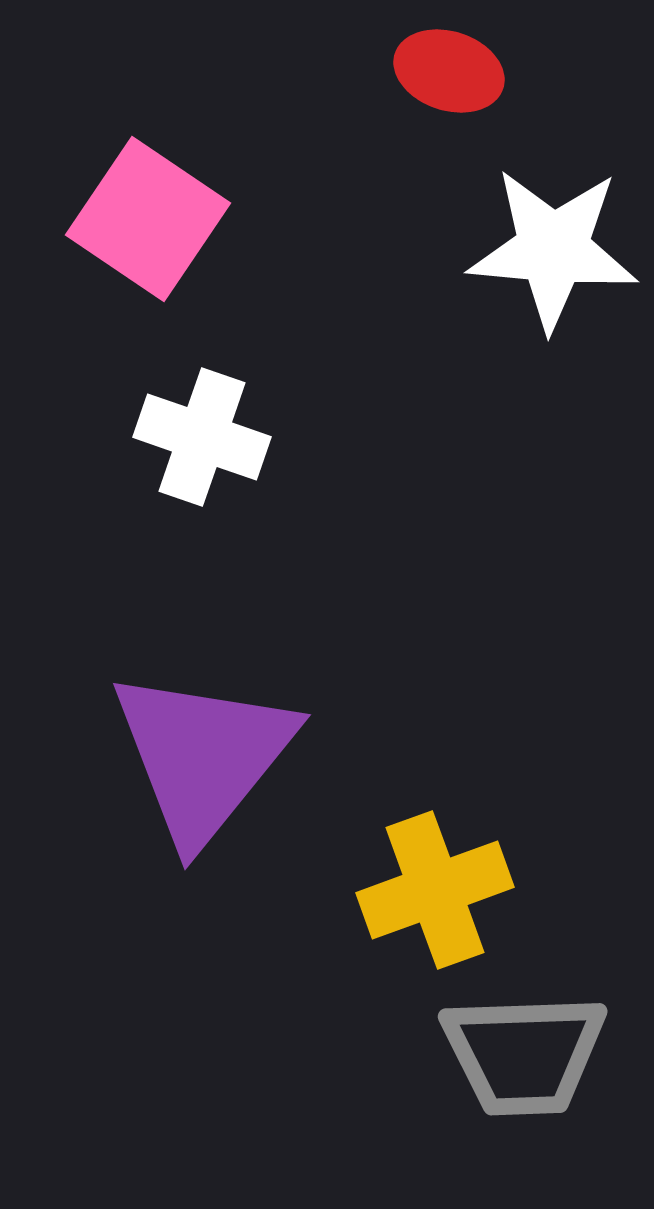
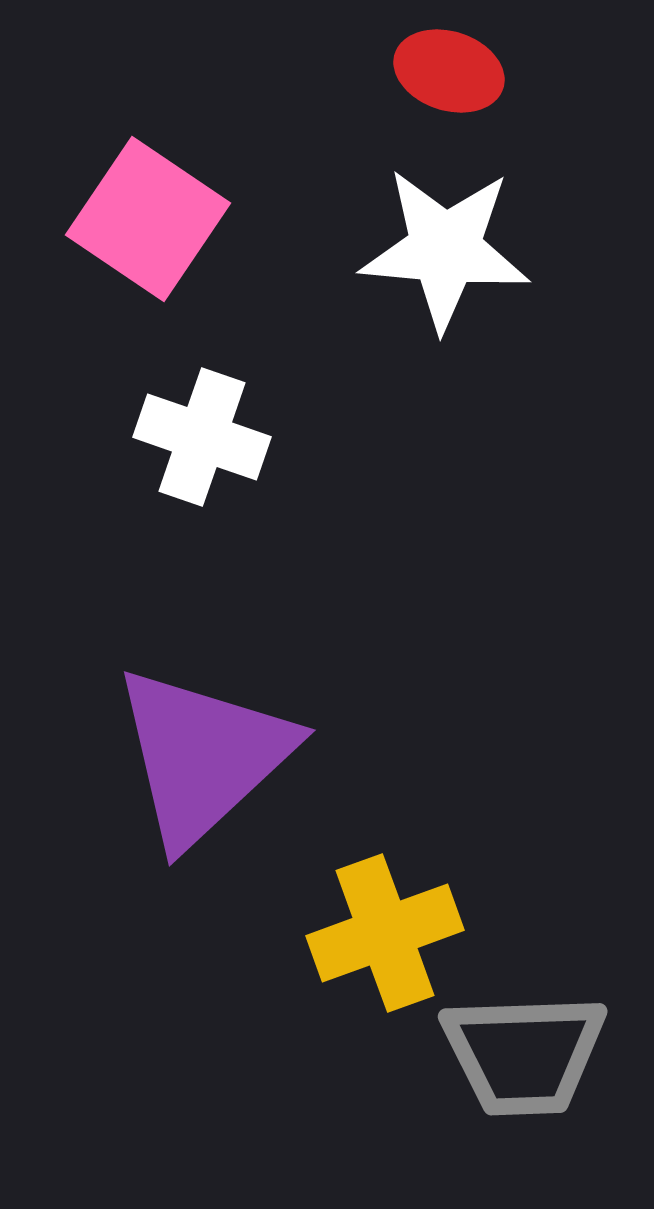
white star: moved 108 px left
purple triangle: rotated 8 degrees clockwise
yellow cross: moved 50 px left, 43 px down
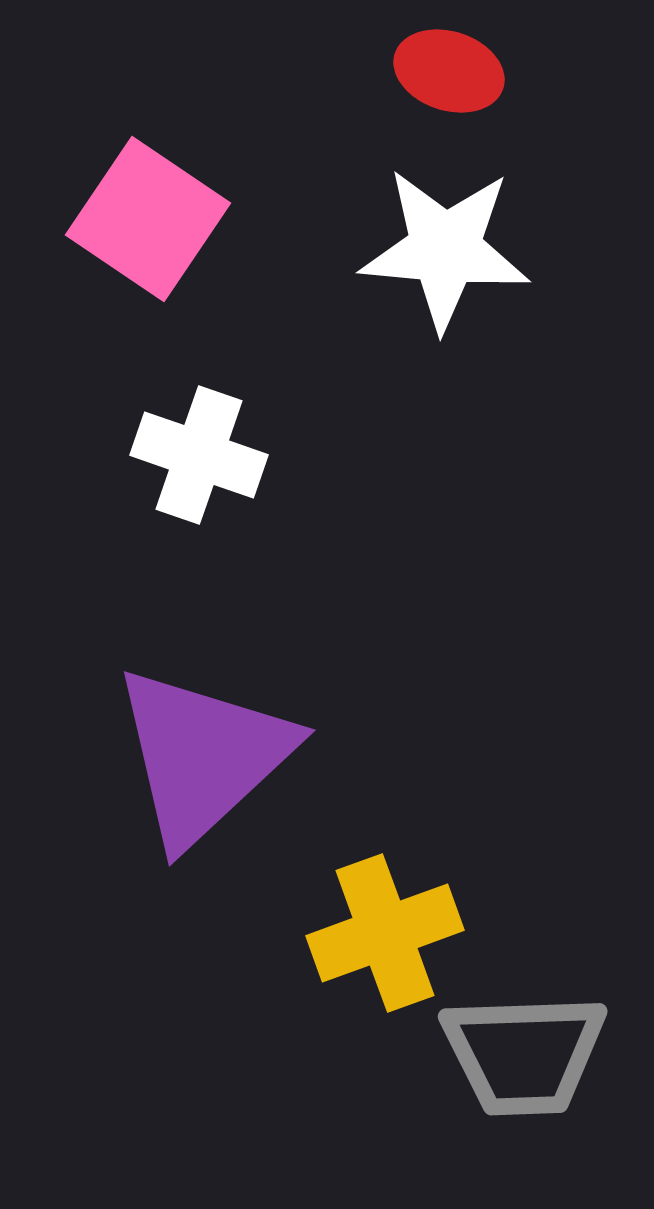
white cross: moved 3 px left, 18 px down
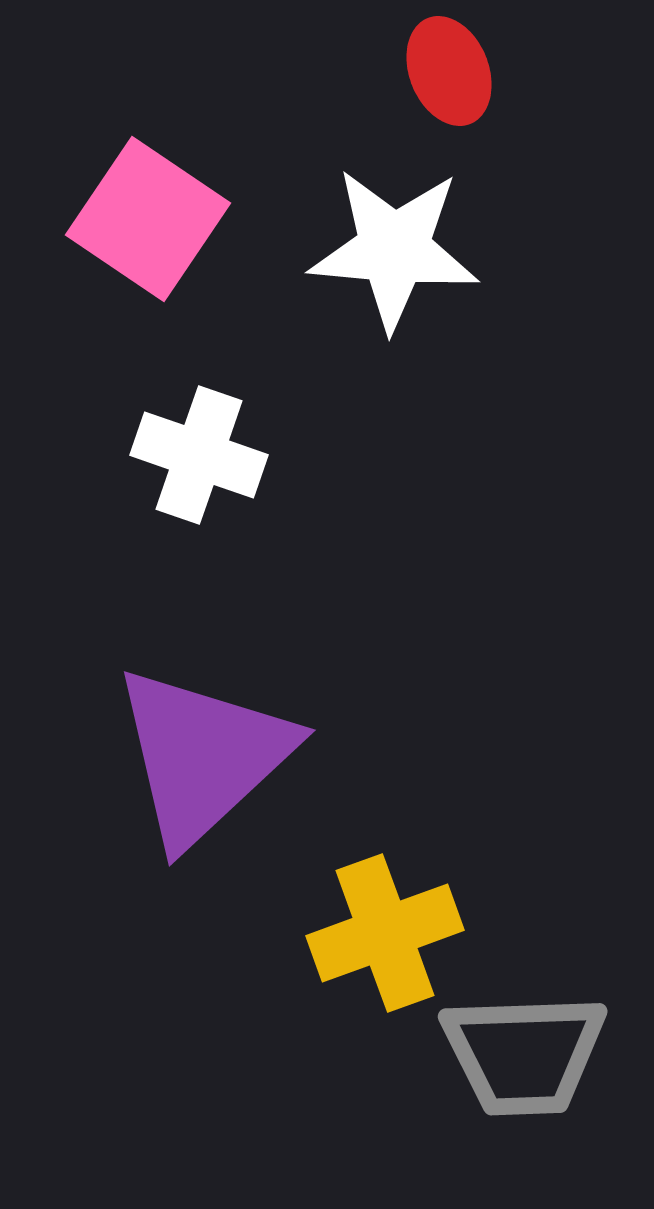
red ellipse: rotated 50 degrees clockwise
white star: moved 51 px left
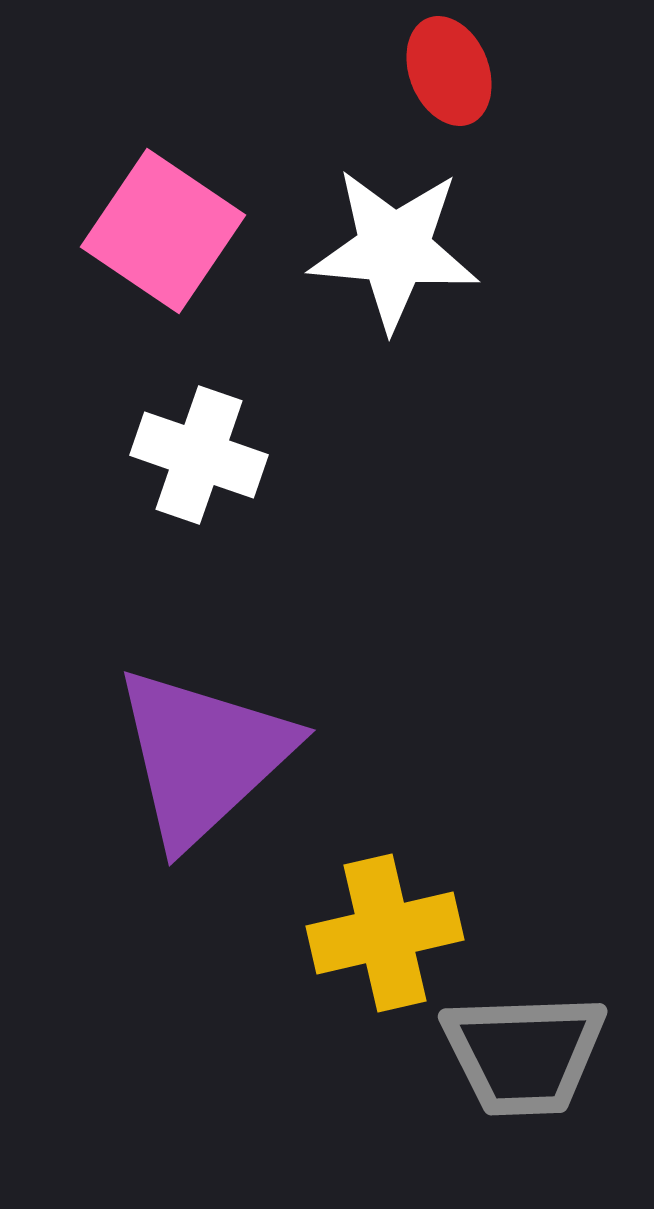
pink square: moved 15 px right, 12 px down
yellow cross: rotated 7 degrees clockwise
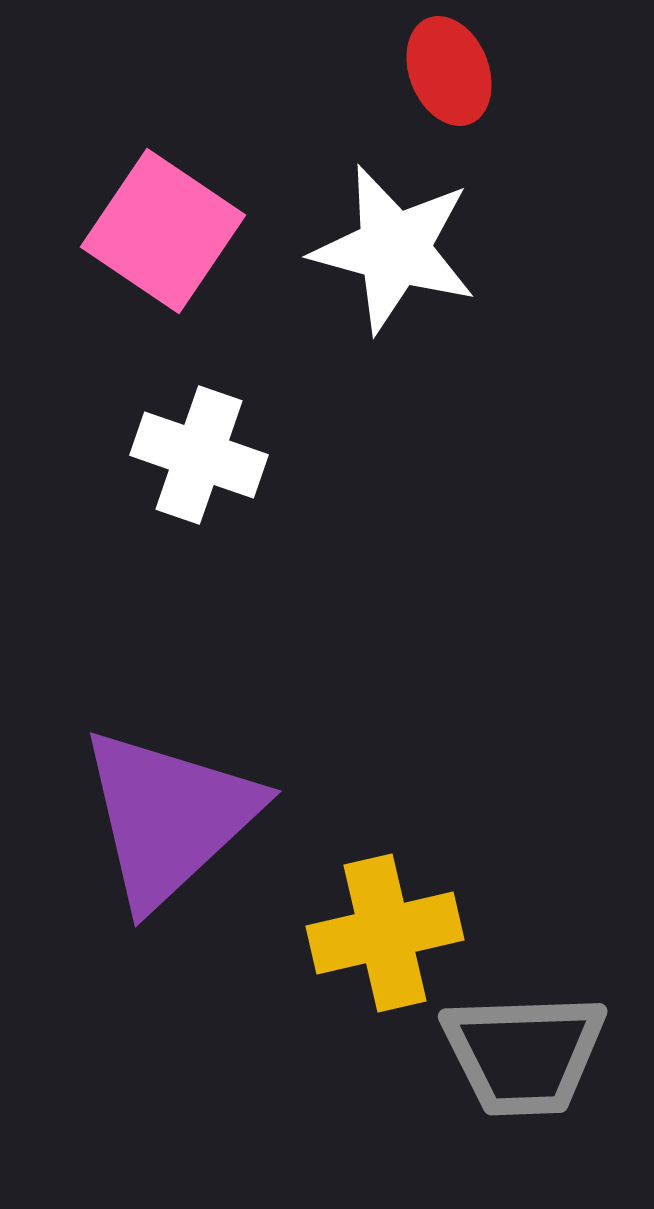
white star: rotated 10 degrees clockwise
purple triangle: moved 34 px left, 61 px down
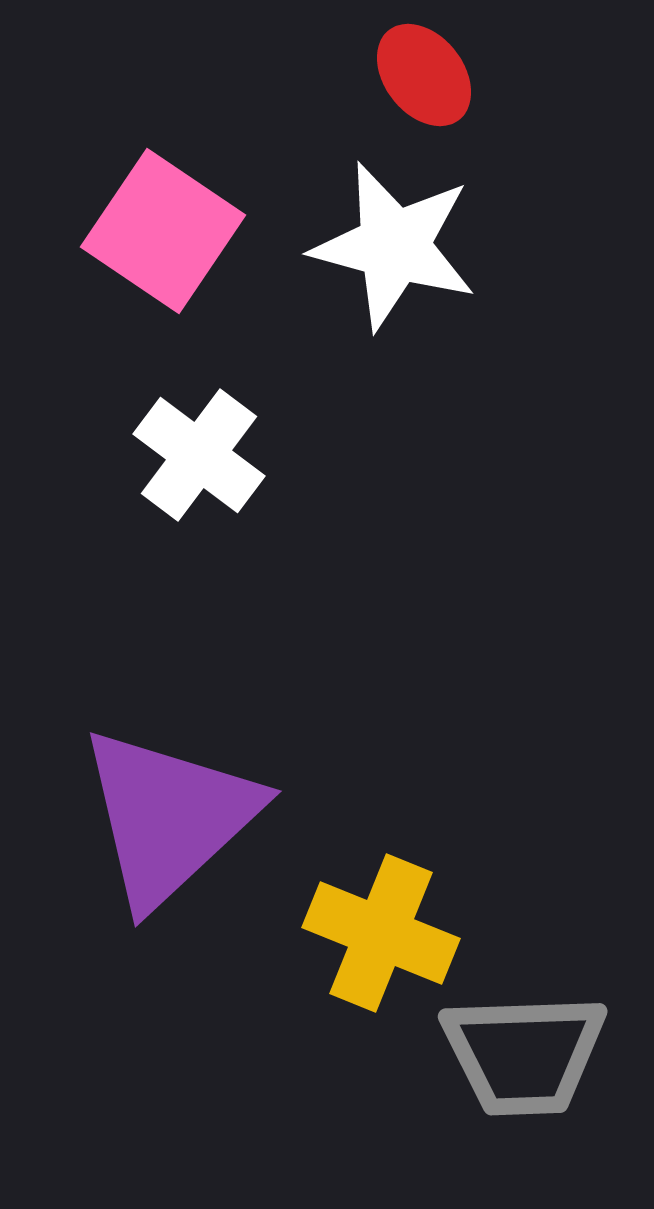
red ellipse: moved 25 px left, 4 px down; rotated 16 degrees counterclockwise
white star: moved 3 px up
white cross: rotated 18 degrees clockwise
yellow cross: moved 4 px left; rotated 35 degrees clockwise
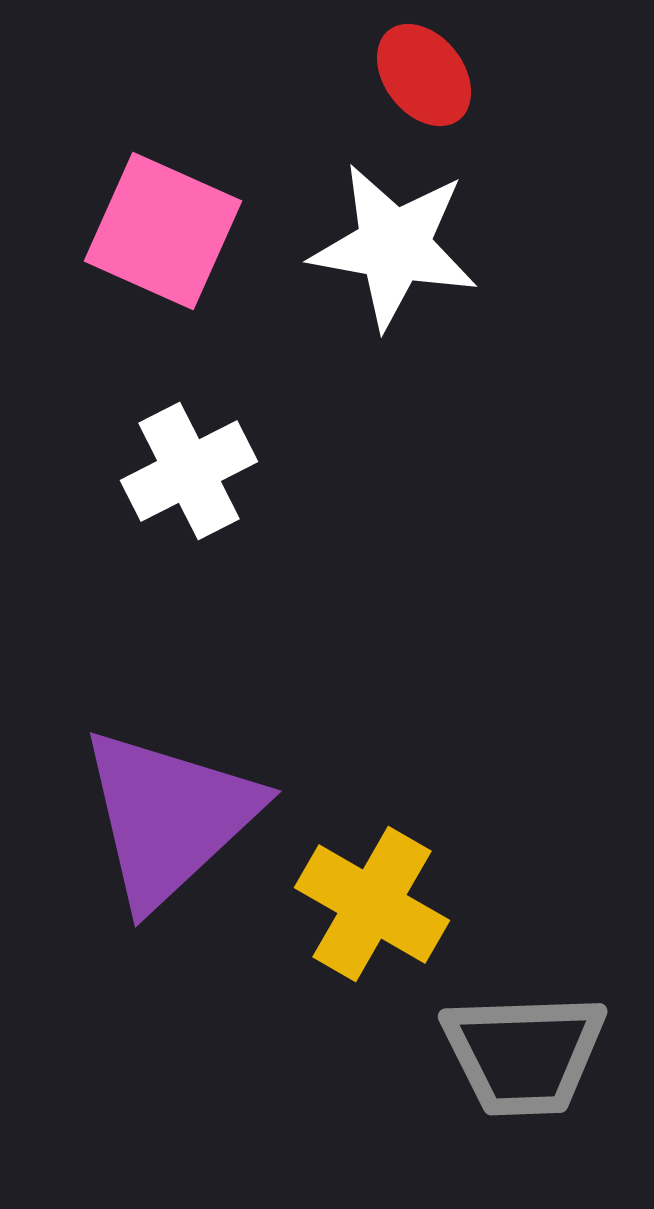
pink square: rotated 10 degrees counterclockwise
white star: rotated 5 degrees counterclockwise
white cross: moved 10 px left, 16 px down; rotated 26 degrees clockwise
yellow cross: moved 9 px left, 29 px up; rotated 8 degrees clockwise
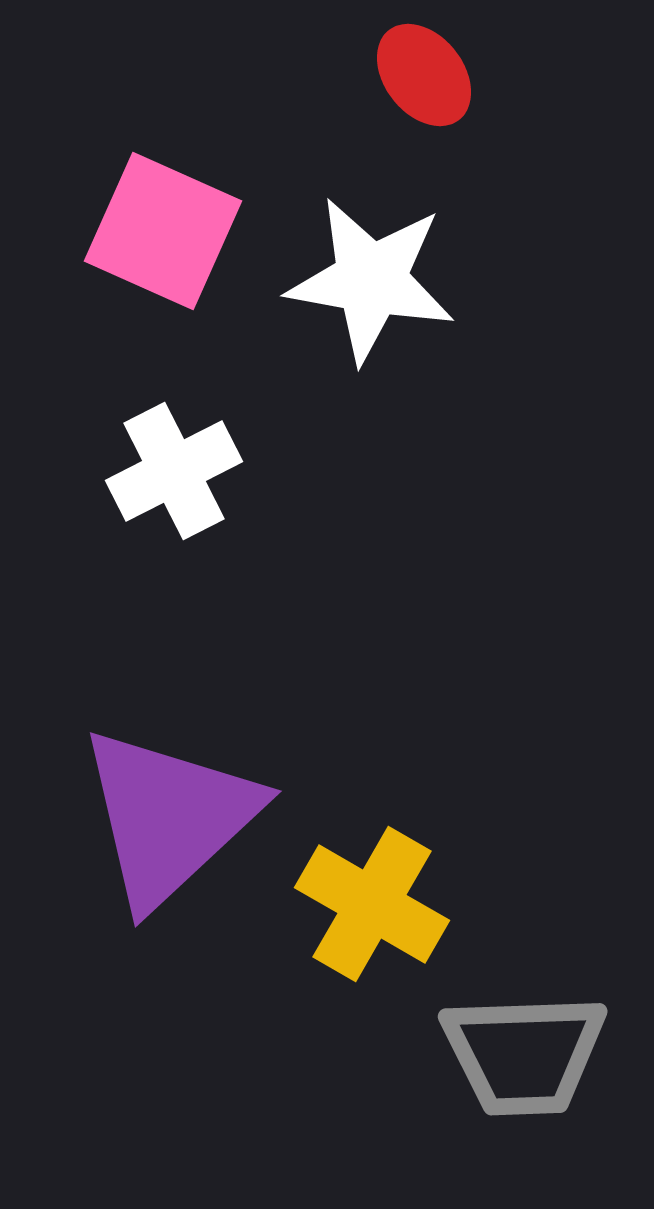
white star: moved 23 px left, 34 px down
white cross: moved 15 px left
